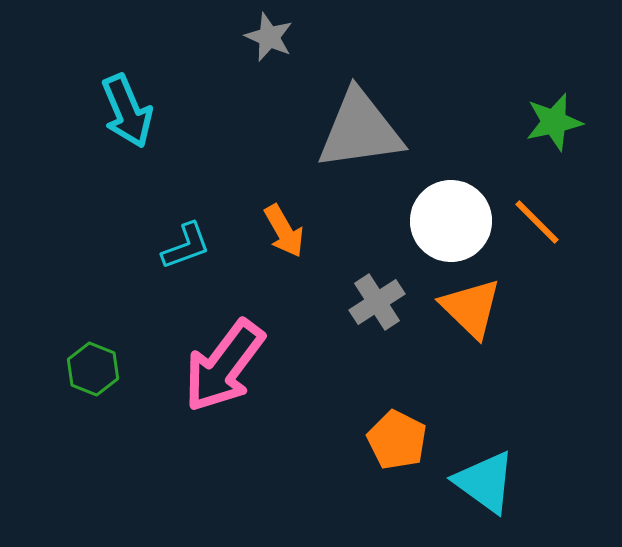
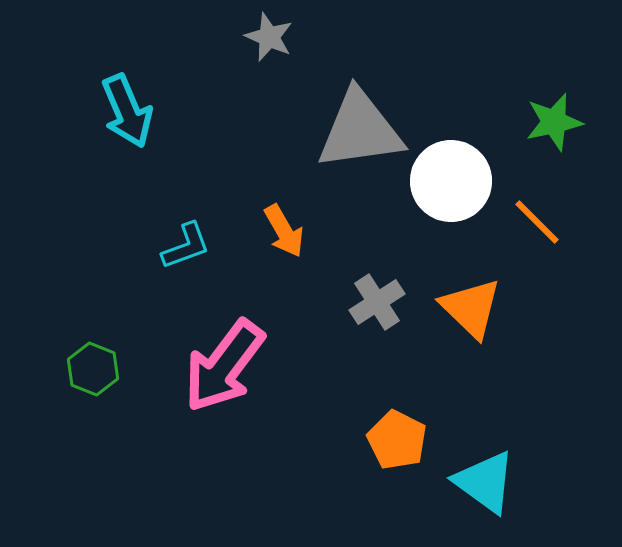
white circle: moved 40 px up
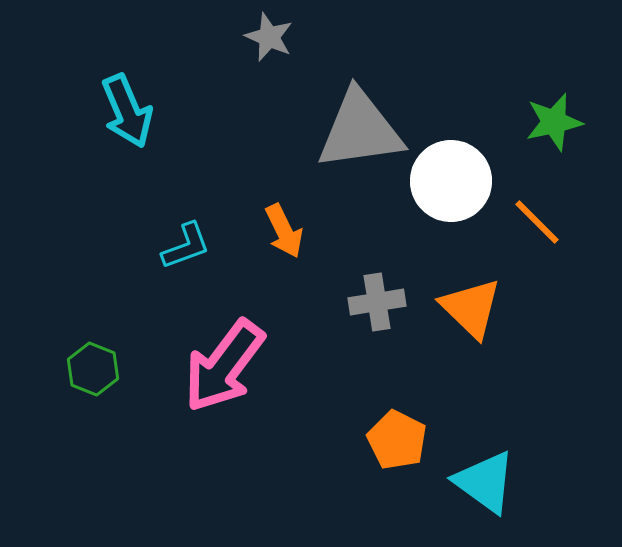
orange arrow: rotated 4 degrees clockwise
gray cross: rotated 24 degrees clockwise
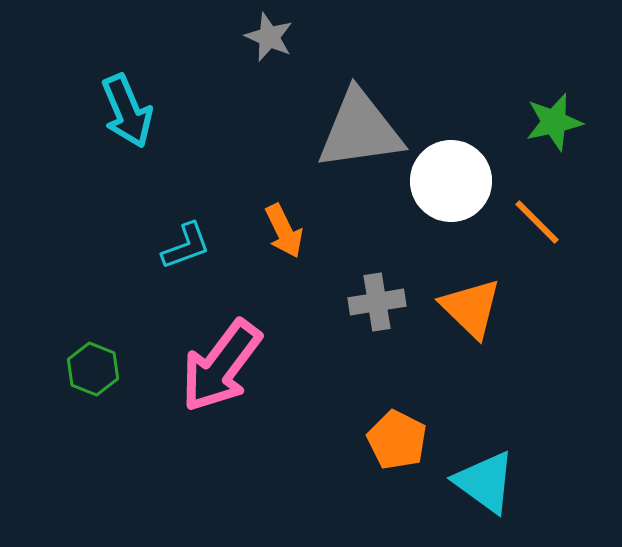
pink arrow: moved 3 px left
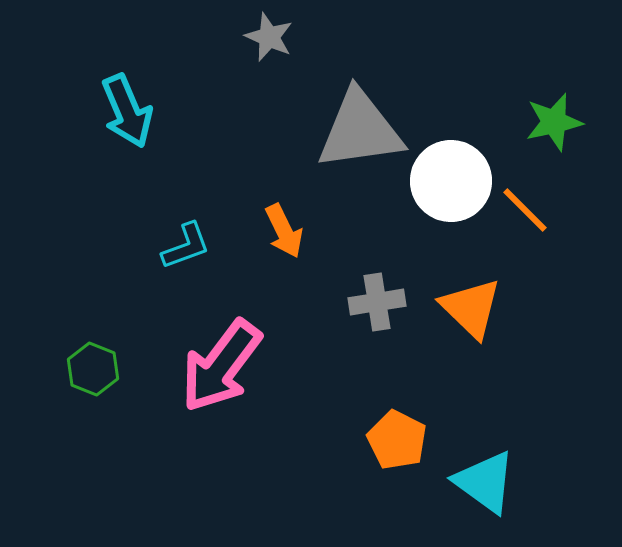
orange line: moved 12 px left, 12 px up
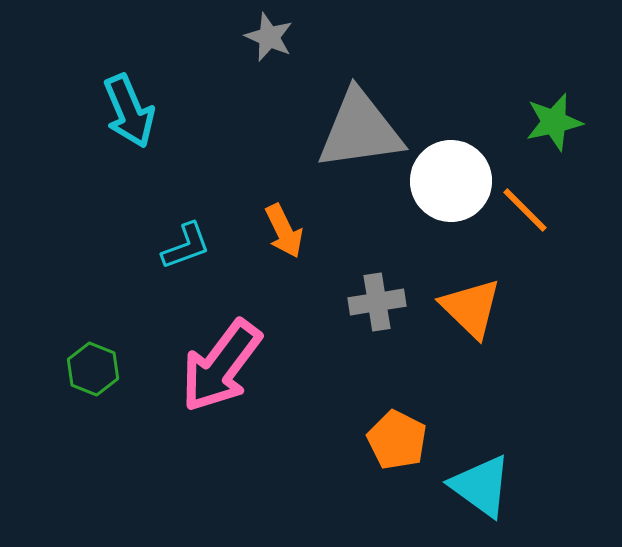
cyan arrow: moved 2 px right
cyan triangle: moved 4 px left, 4 px down
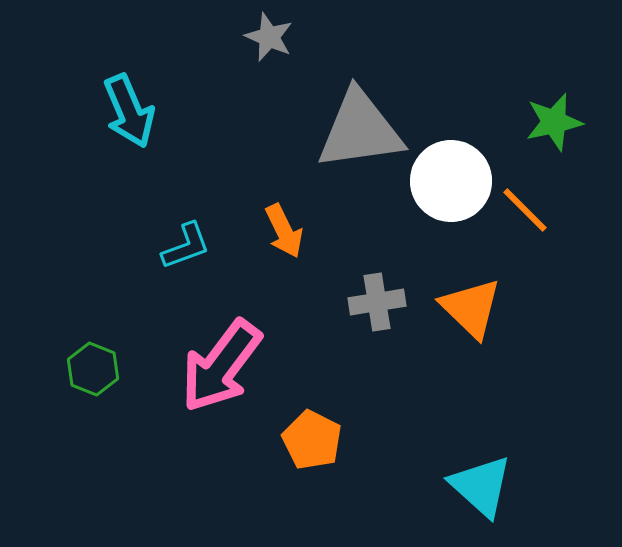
orange pentagon: moved 85 px left
cyan triangle: rotated 6 degrees clockwise
